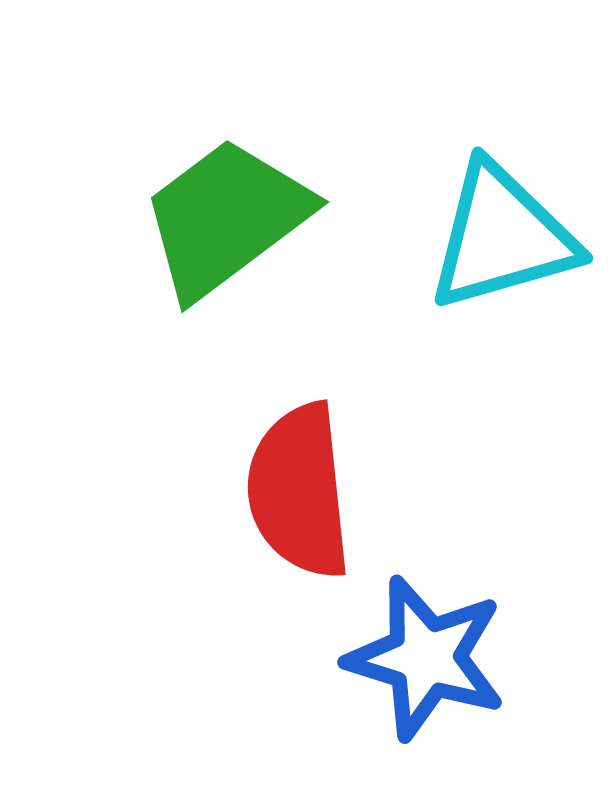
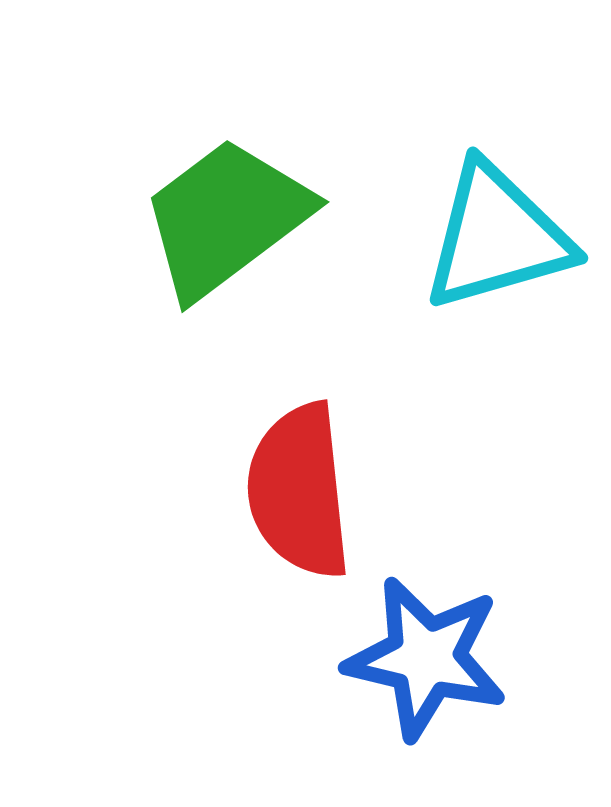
cyan triangle: moved 5 px left
blue star: rotated 4 degrees counterclockwise
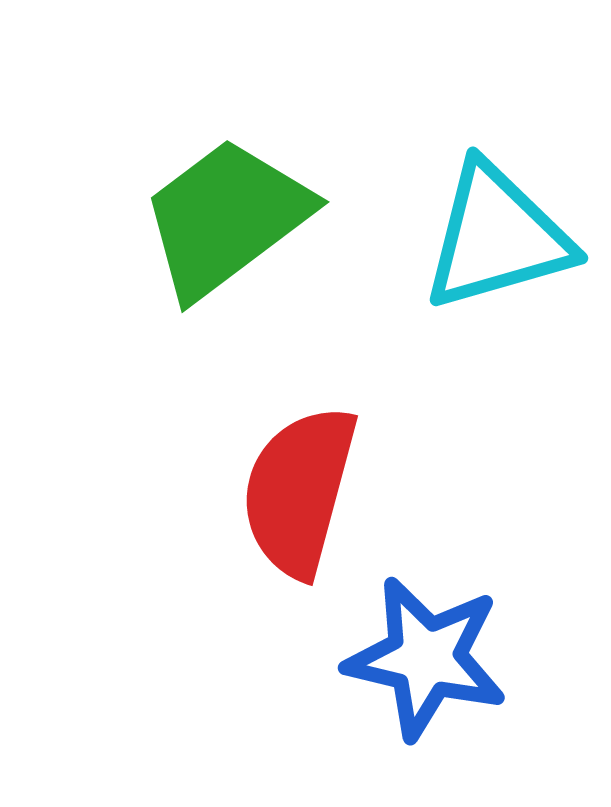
red semicircle: rotated 21 degrees clockwise
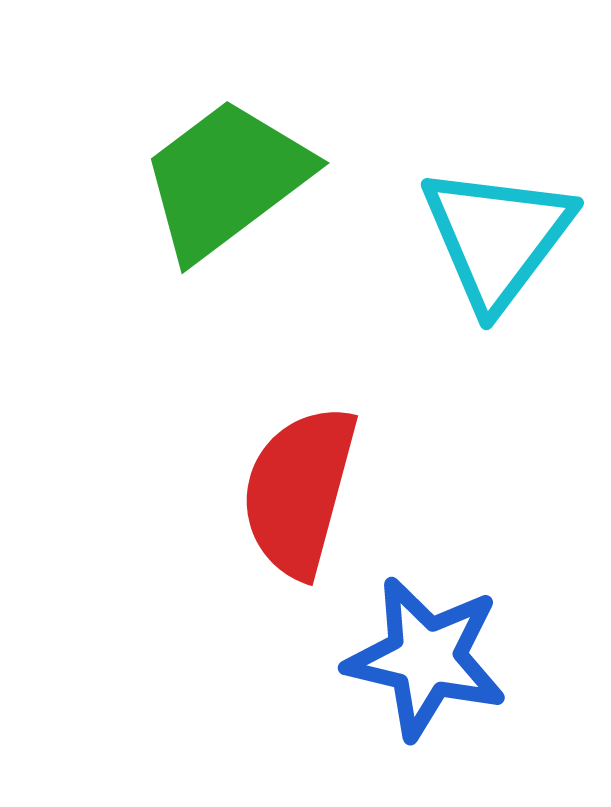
green trapezoid: moved 39 px up
cyan triangle: rotated 37 degrees counterclockwise
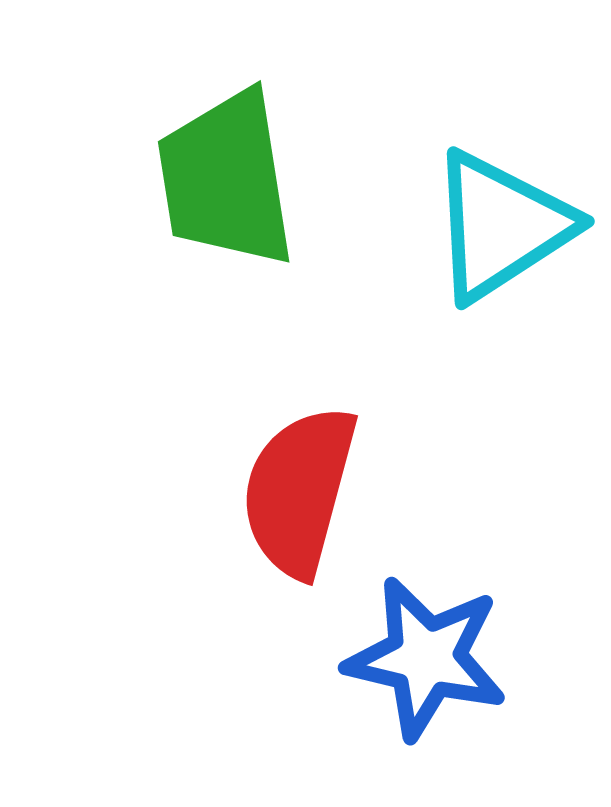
green trapezoid: rotated 62 degrees counterclockwise
cyan triangle: moved 4 px right, 11 px up; rotated 20 degrees clockwise
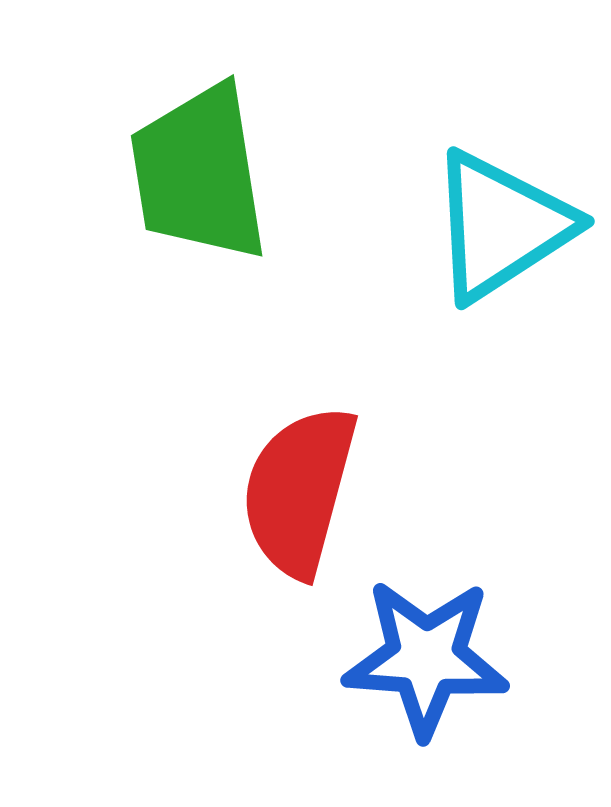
green trapezoid: moved 27 px left, 6 px up
blue star: rotated 9 degrees counterclockwise
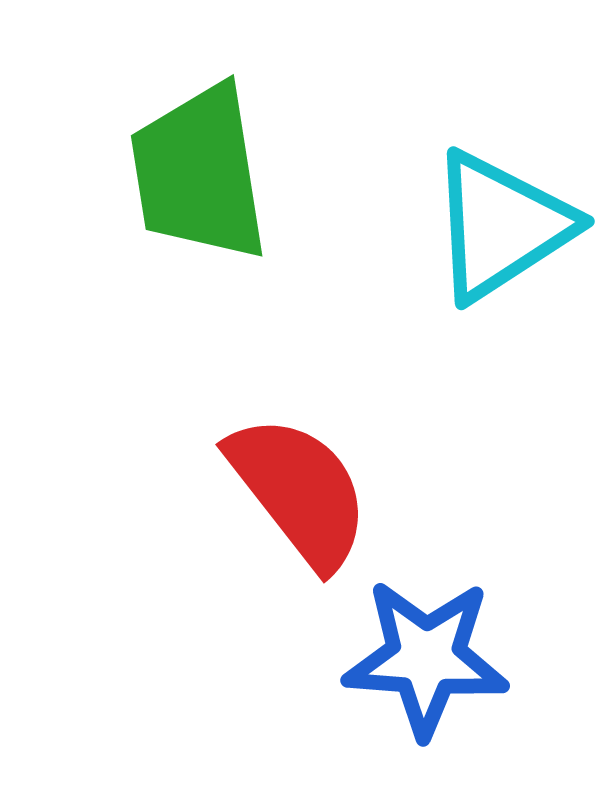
red semicircle: rotated 127 degrees clockwise
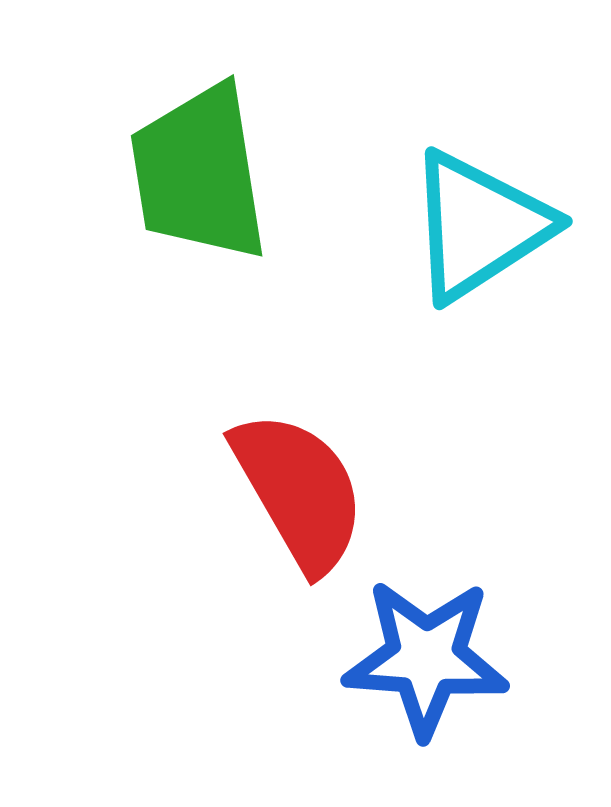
cyan triangle: moved 22 px left
red semicircle: rotated 8 degrees clockwise
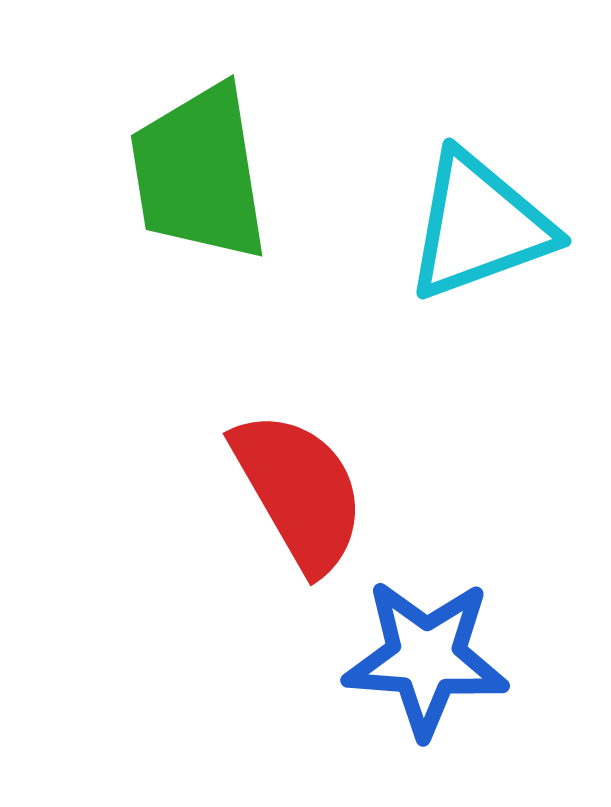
cyan triangle: rotated 13 degrees clockwise
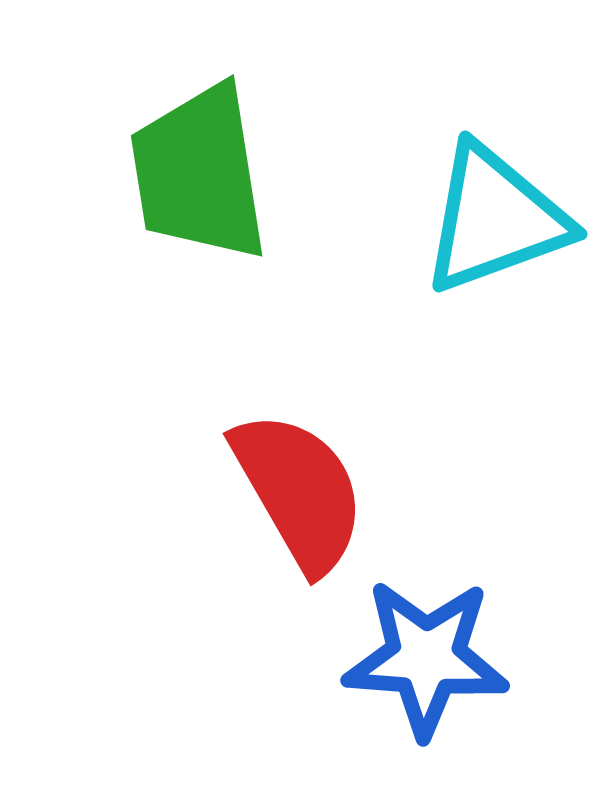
cyan triangle: moved 16 px right, 7 px up
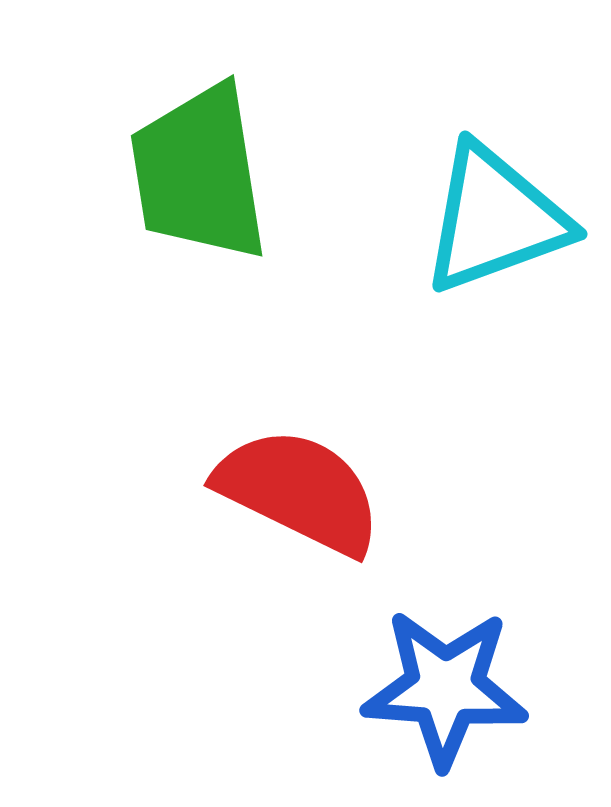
red semicircle: rotated 34 degrees counterclockwise
blue star: moved 19 px right, 30 px down
